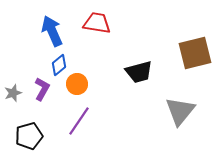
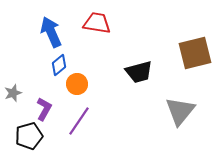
blue arrow: moved 1 px left, 1 px down
purple L-shape: moved 2 px right, 20 px down
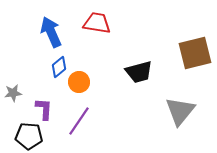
blue diamond: moved 2 px down
orange circle: moved 2 px right, 2 px up
gray star: rotated 12 degrees clockwise
purple L-shape: rotated 25 degrees counterclockwise
black pentagon: rotated 20 degrees clockwise
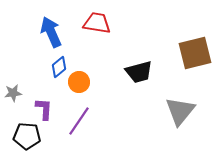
black pentagon: moved 2 px left
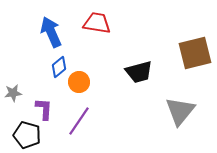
black pentagon: moved 1 px up; rotated 12 degrees clockwise
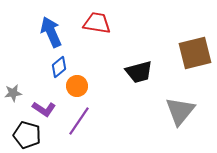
orange circle: moved 2 px left, 4 px down
purple L-shape: rotated 120 degrees clockwise
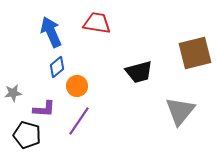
blue diamond: moved 2 px left
purple L-shape: rotated 30 degrees counterclockwise
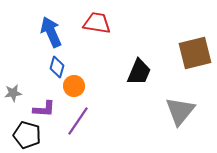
blue diamond: rotated 35 degrees counterclockwise
black trapezoid: rotated 52 degrees counterclockwise
orange circle: moved 3 px left
purple line: moved 1 px left
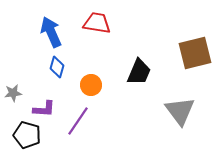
orange circle: moved 17 px right, 1 px up
gray triangle: rotated 16 degrees counterclockwise
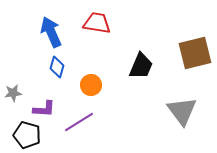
black trapezoid: moved 2 px right, 6 px up
gray triangle: moved 2 px right
purple line: moved 1 px right, 1 px down; rotated 24 degrees clockwise
